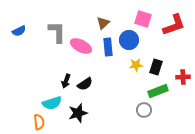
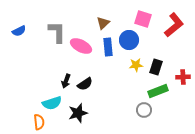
red L-shape: rotated 20 degrees counterclockwise
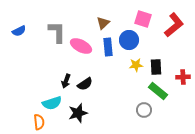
black rectangle: rotated 21 degrees counterclockwise
green rectangle: rotated 60 degrees clockwise
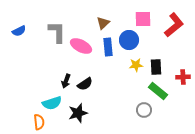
pink square: rotated 18 degrees counterclockwise
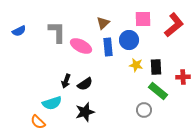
yellow star: rotated 16 degrees clockwise
black star: moved 7 px right, 1 px up
orange semicircle: moved 1 px left; rotated 140 degrees clockwise
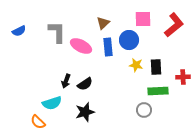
green rectangle: rotated 42 degrees counterclockwise
